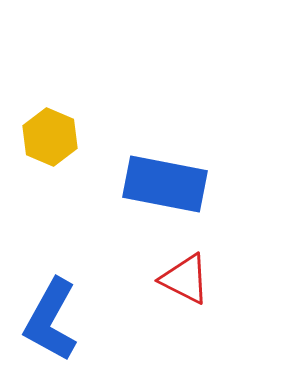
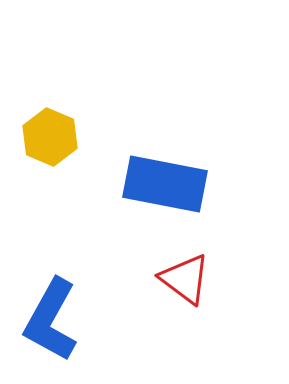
red triangle: rotated 10 degrees clockwise
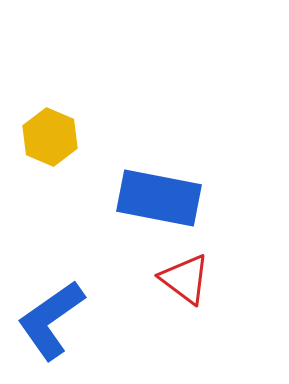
blue rectangle: moved 6 px left, 14 px down
blue L-shape: rotated 26 degrees clockwise
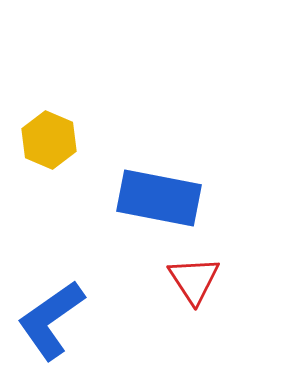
yellow hexagon: moved 1 px left, 3 px down
red triangle: moved 9 px right, 1 px down; rotated 20 degrees clockwise
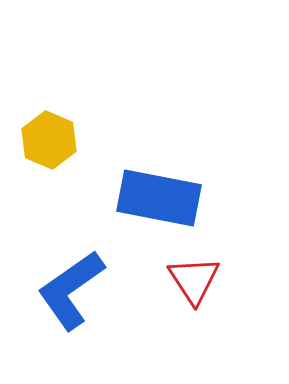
blue L-shape: moved 20 px right, 30 px up
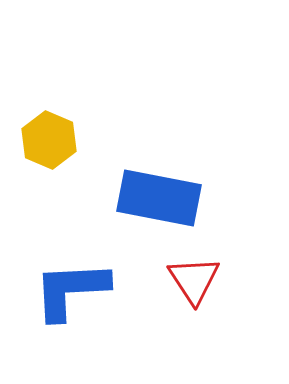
blue L-shape: rotated 32 degrees clockwise
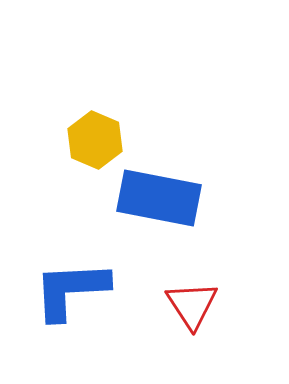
yellow hexagon: moved 46 px right
red triangle: moved 2 px left, 25 px down
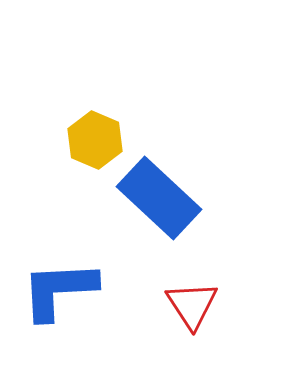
blue rectangle: rotated 32 degrees clockwise
blue L-shape: moved 12 px left
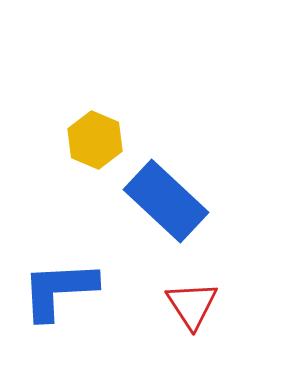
blue rectangle: moved 7 px right, 3 px down
